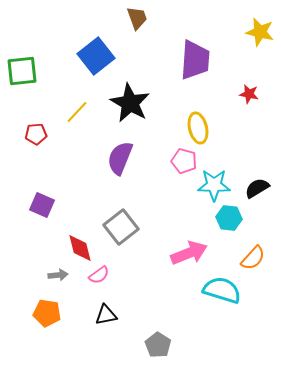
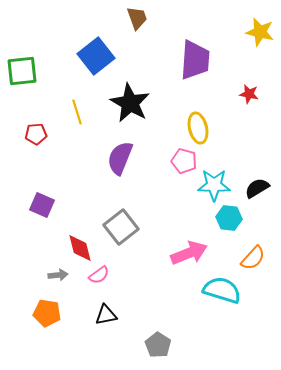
yellow line: rotated 60 degrees counterclockwise
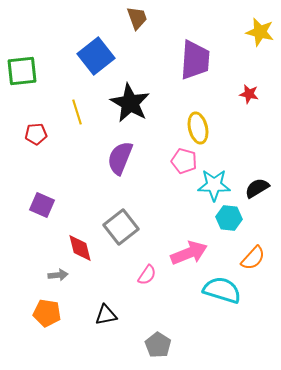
pink semicircle: moved 48 px right; rotated 20 degrees counterclockwise
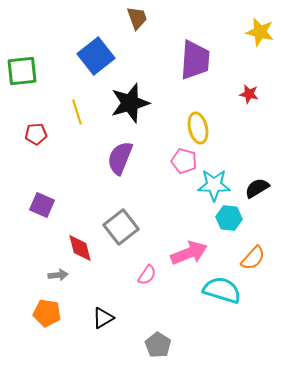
black star: rotated 27 degrees clockwise
black triangle: moved 3 px left, 3 px down; rotated 20 degrees counterclockwise
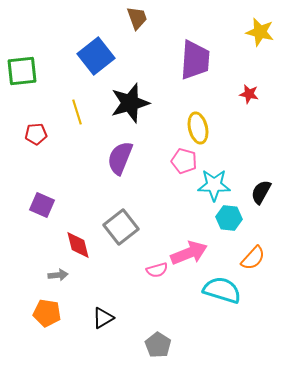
black semicircle: moved 4 px right, 4 px down; rotated 30 degrees counterclockwise
red diamond: moved 2 px left, 3 px up
pink semicircle: moved 10 px right, 5 px up; rotated 40 degrees clockwise
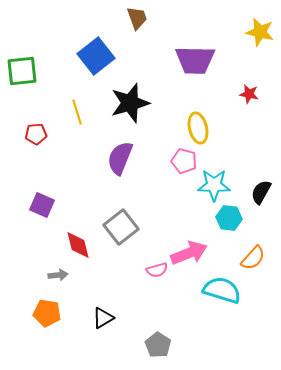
purple trapezoid: rotated 87 degrees clockwise
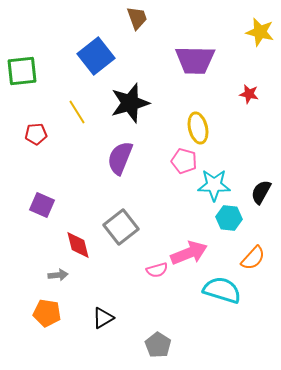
yellow line: rotated 15 degrees counterclockwise
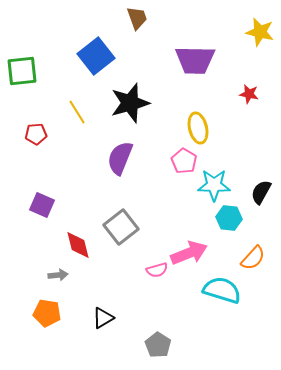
pink pentagon: rotated 15 degrees clockwise
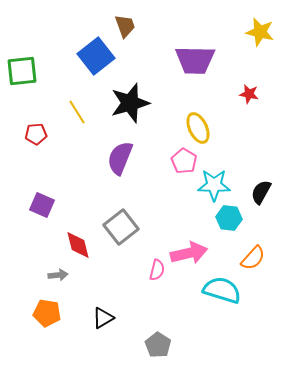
brown trapezoid: moved 12 px left, 8 px down
yellow ellipse: rotated 12 degrees counterclockwise
pink arrow: rotated 9 degrees clockwise
pink semicircle: rotated 60 degrees counterclockwise
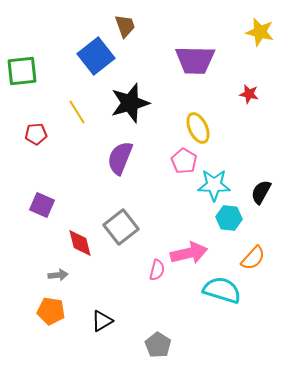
red diamond: moved 2 px right, 2 px up
orange pentagon: moved 4 px right, 2 px up
black triangle: moved 1 px left, 3 px down
